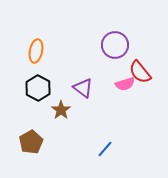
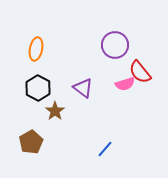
orange ellipse: moved 2 px up
brown star: moved 6 px left, 1 px down
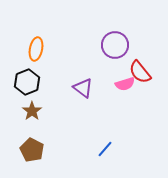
black hexagon: moved 11 px left, 6 px up; rotated 10 degrees clockwise
brown star: moved 23 px left
brown pentagon: moved 1 px right, 8 px down; rotated 15 degrees counterclockwise
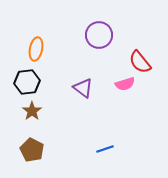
purple circle: moved 16 px left, 10 px up
red semicircle: moved 10 px up
black hexagon: rotated 15 degrees clockwise
blue line: rotated 30 degrees clockwise
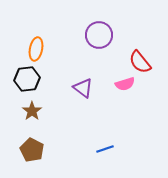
black hexagon: moved 3 px up
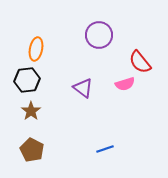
black hexagon: moved 1 px down
brown star: moved 1 px left
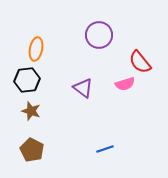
brown star: rotated 18 degrees counterclockwise
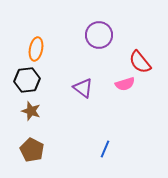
blue line: rotated 48 degrees counterclockwise
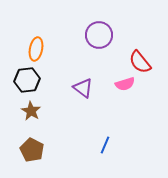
brown star: rotated 12 degrees clockwise
blue line: moved 4 px up
